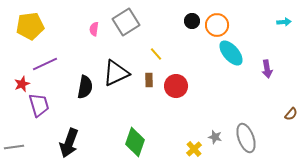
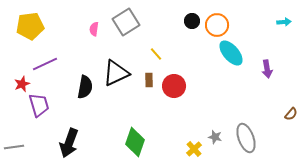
red circle: moved 2 px left
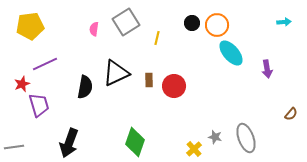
black circle: moved 2 px down
yellow line: moved 1 px right, 16 px up; rotated 56 degrees clockwise
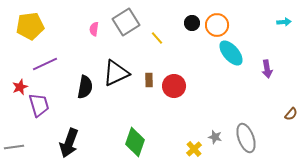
yellow line: rotated 56 degrees counterclockwise
red star: moved 2 px left, 3 px down
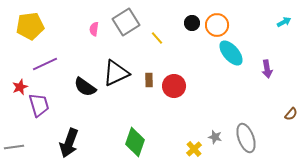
cyan arrow: rotated 24 degrees counterclockwise
black semicircle: rotated 115 degrees clockwise
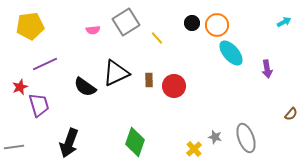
pink semicircle: moved 1 px left, 1 px down; rotated 104 degrees counterclockwise
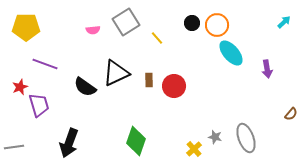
cyan arrow: rotated 16 degrees counterclockwise
yellow pentagon: moved 4 px left, 1 px down; rotated 8 degrees clockwise
purple line: rotated 45 degrees clockwise
green diamond: moved 1 px right, 1 px up
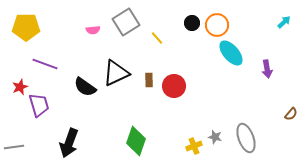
yellow cross: moved 3 px up; rotated 21 degrees clockwise
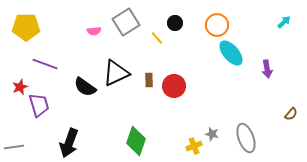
black circle: moved 17 px left
pink semicircle: moved 1 px right, 1 px down
gray star: moved 3 px left, 3 px up
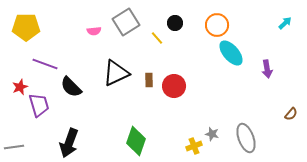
cyan arrow: moved 1 px right, 1 px down
black semicircle: moved 14 px left; rotated 10 degrees clockwise
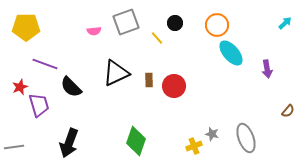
gray square: rotated 12 degrees clockwise
brown semicircle: moved 3 px left, 3 px up
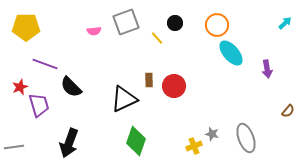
black triangle: moved 8 px right, 26 px down
